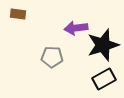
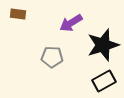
purple arrow: moved 5 px left, 5 px up; rotated 25 degrees counterclockwise
black rectangle: moved 2 px down
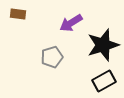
gray pentagon: rotated 20 degrees counterclockwise
